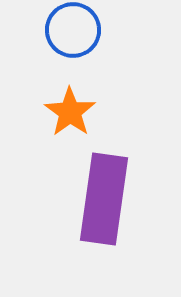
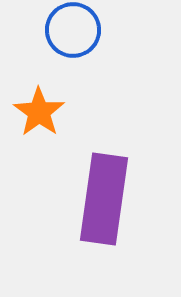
orange star: moved 31 px left
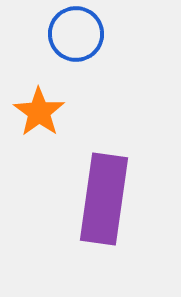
blue circle: moved 3 px right, 4 px down
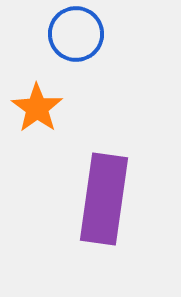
orange star: moved 2 px left, 4 px up
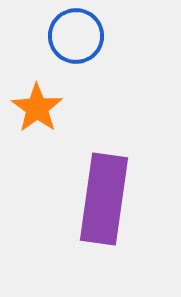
blue circle: moved 2 px down
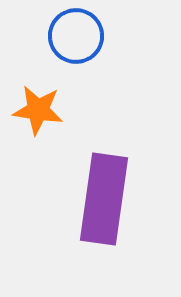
orange star: moved 1 px right, 2 px down; rotated 27 degrees counterclockwise
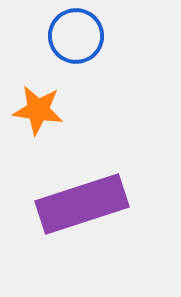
purple rectangle: moved 22 px left, 5 px down; rotated 64 degrees clockwise
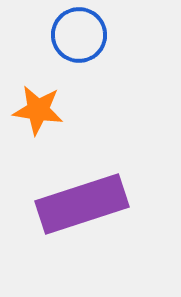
blue circle: moved 3 px right, 1 px up
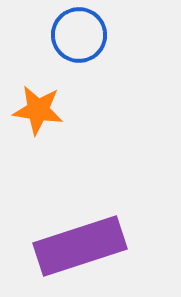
purple rectangle: moved 2 px left, 42 px down
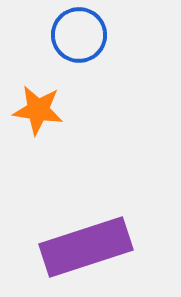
purple rectangle: moved 6 px right, 1 px down
